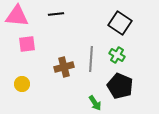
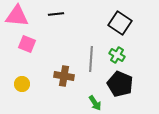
pink square: rotated 30 degrees clockwise
brown cross: moved 9 px down; rotated 24 degrees clockwise
black pentagon: moved 2 px up
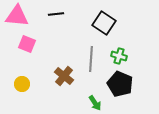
black square: moved 16 px left
green cross: moved 2 px right, 1 px down; rotated 14 degrees counterclockwise
brown cross: rotated 30 degrees clockwise
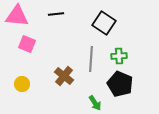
green cross: rotated 21 degrees counterclockwise
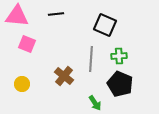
black square: moved 1 px right, 2 px down; rotated 10 degrees counterclockwise
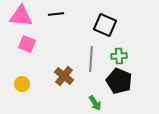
pink triangle: moved 4 px right
black pentagon: moved 1 px left, 3 px up
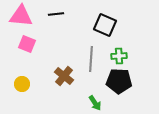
black pentagon: rotated 20 degrees counterclockwise
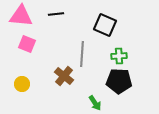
gray line: moved 9 px left, 5 px up
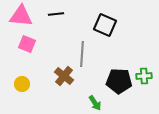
green cross: moved 25 px right, 20 px down
